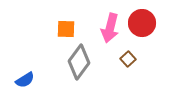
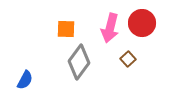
blue semicircle: rotated 30 degrees counterclockwise
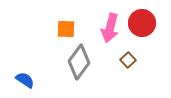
brown square: moved 1 px down
blue semicircle: rotated 84 degrees counterclockwise
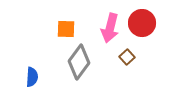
brown square: moved 1 px left, 3 px up
blue semicircle: moved 7 px right, 3 px up; rotated 60 degrees clockwise
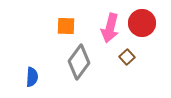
orange square: moved 3 px up
